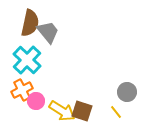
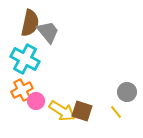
cyan cross: moved 2 px left, 1 px up; rotated 16 degrees counterclockwise
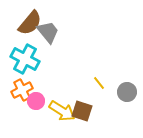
brown semicircle: rotated 28 degrees clockwise
yellow line: moved 17 px left, 29 px up
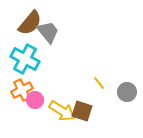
pink circle: moved 1 px left, 1 px up
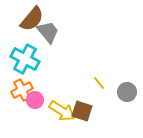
brown semicircle: moved 2 px right, 4 px up
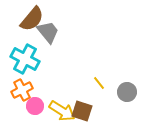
pink circle: moved 6 px down
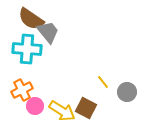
brown semicircle: moved 1 px left; rotated 84 degrees clockwise
cyan cross: moved 2 px right, 10 px up; rotated 24 degrees counterclockwise
yellow line: moved 4 px right, 1 px up
brown square: moved 4 px right, 3 px up; rotated 10 degrees clockwise
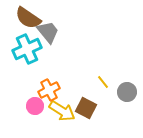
brown semicircle: moved 3 px left, 1 px up
cyan cross: rotated 28 degrees counterclockwise
orange cross: moved 27 px right
